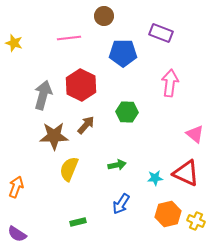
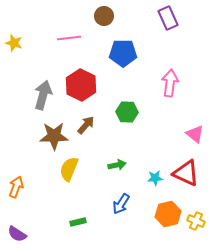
purple rectangle: moved 7 px right, 15 px up; rotated 45 degrees clockwise
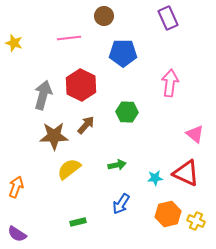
yellow semicircle: rotated 30 degrees clockwise
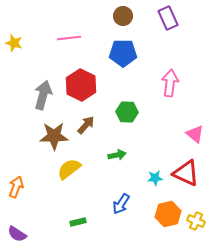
brown circle: moved 19 px right
green arrow: moved 10 px up
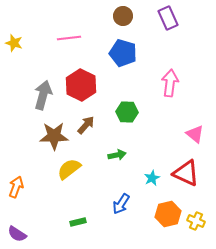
blue pentagon: rotated 16 degrees clockwise
cyan star: moved 3 px left; rotated 21 degrees counterclockwise
